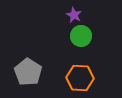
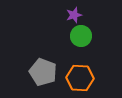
purple star: rotated 28 degrees clockwise
gray pentagon: moved 15 px right; rotated 12 degrees counterclockwise
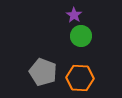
purple star: rotated 21 degrees counterclockwise
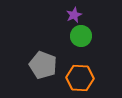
purple star: rotated 14 degrees clockwise
gray pentagon: moved 7 px up
